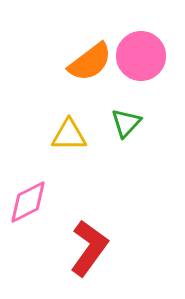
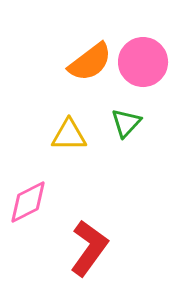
pink circle: moved 2 px right, 6 px down
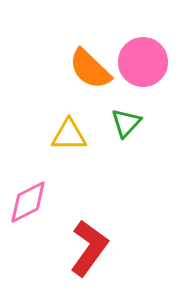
orange semicircle: moved 7 px down; rotated 81 degrees clockwise
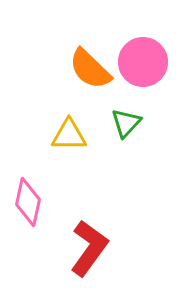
pink diamond: rotated 51 degrees counterclockwise
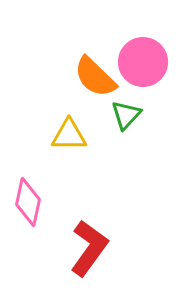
orange semicircle: moved 5 px right, 8 px down
green triangle: moved 8 px up
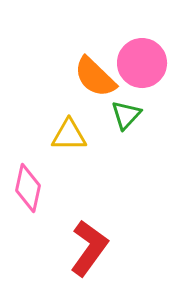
pink circle: moved 1 px left, 1 px down
pink diamond: moved 14 px up
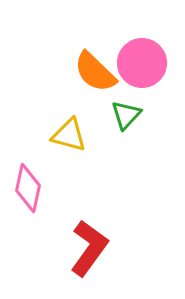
orange semicircle: moved 5 px up
yellow triangle: rotated 15 degrees clockwise
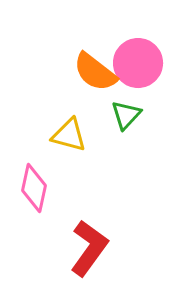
pink circle: moved 4 px left
orange semicircle: rotated 6 degrees counterclockwise
pink diamond: moved 6 px right
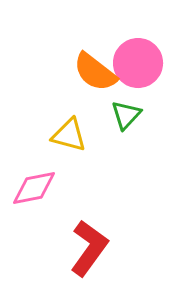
pink diamond: rotated 66 degrees clockwise
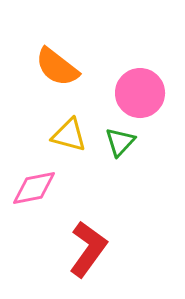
pink circle: moved 2 px right, 30 px down
orange semicircle: moved 38 px left, 5 px up
green triangle: moved 6 px left, 27 px down
red L-shape: moved 1 px left, 1 px down
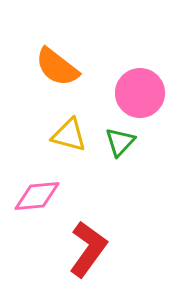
pink diamond: moved 3 px right, 8 px down; rotated 6 degrees clockwise
